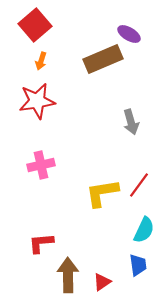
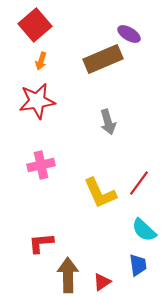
gray arrow: moved 23 px left
red line: moved 2 px up
yellow L-shape: moved 2 px left; rotated 105 degrees counterclockwise
cyan semicircle: rotated 108 degrees clockwise
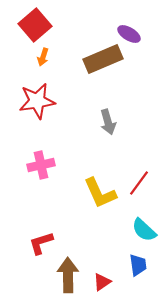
orange arrow: moved 2 px right, 4 px up
red L-shape: rotated 12 degrees counterclockwise
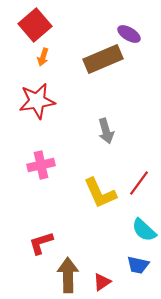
gray arrow: moved 2 px left, 9 px down
blue trapezoid: rotated 110 degrees clockwise
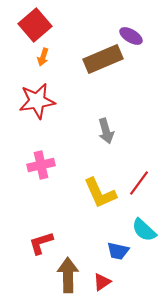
purple ellipse: moved 2 px right, 2 px down
blue trapezoid: moved 20 px left, 14 px up
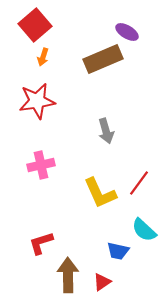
purple ellipse: moved 4 px left, 4 px up
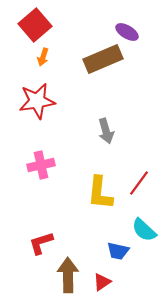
yellow L-shape: rotated 30 degrees clockwise
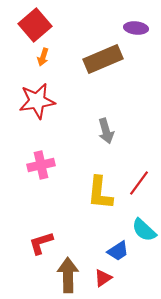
purple ellipse: moved 9 px right, 4 px up; rotated 25 degrees counterclockwise
blue trapezoid: rotated 45 degrees counterclockwise
red triangle: moved 1 px right, 4 px up
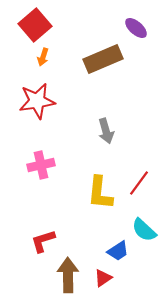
purple ellipse: rotated 35 degrees clockwise
red L-shape: moved 2 px right, 2 px up
